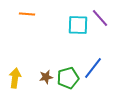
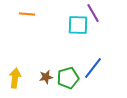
purple line: moved 7 px left, 5 px up; rotated 12 degrees clockwise
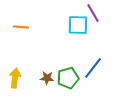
orange line: moved 6 px left, 13 px down
brown star: moved 1 px right, 1 px down; rotated 16 degrees clockwise
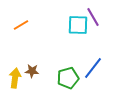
purple line: moved 4 px down
orange line: moved 2 px up; rotated 35 degrees counterclockwise
brown star: moved 15 px left, 7 px up
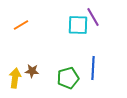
blue line: rotated 35 degrees counterclockwise
